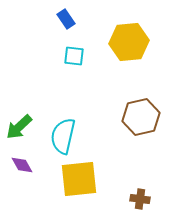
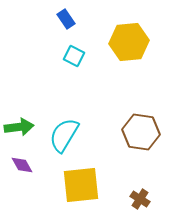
cyan square: rotated 20 degrees clockwise
brown hexagon: moved 15 px down; rotated 21 degrees clockwise
green arrow: rotated 144 degrees counterclockwise
cyan semicircle: moved 1 px right, 1 px up; rotated 18 degrees clockwise
yellow square: moved 2 px right, 6 px down
brown cross: rotated 24 degrees clockwise
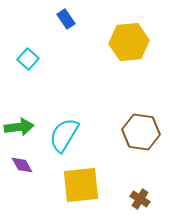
cyan square: moved 46 px left, 3 px down; rotated 15 degrees clockwise
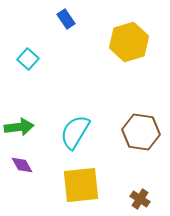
yellow hexagon: rotated 12 degrees counterclockwise
cyan semicircle: moved 11 px right, 3 px up
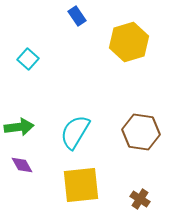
blue rectangle: moved 11 px right, 3 px up
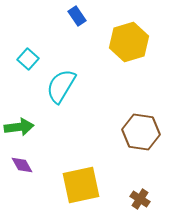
cyan semicircle: moved 14 px left, 46 px up
yellow square: rotated 6 degrees counterclockwise
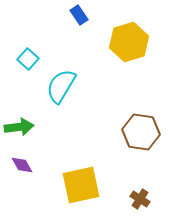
blue rectangle: moved 2 px right, 1 px up
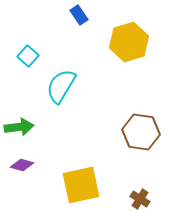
cyan square: moved 3 px up
purple diamond: rotated 45 degrees counterclockwise
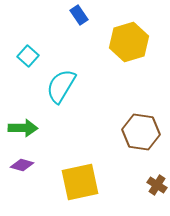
green arrow: moved 4 px right, 1 px down; rotated 8 degrees clockwise
yellow square: moved 1 px left, 3 px up
brown cross: moved 17 px right, 14 px up
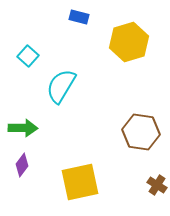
blue rectangle: moved 2 px down; rotated 42 degrees counterclockwise
purple diamond: rotated 70 degrees counterclockwise
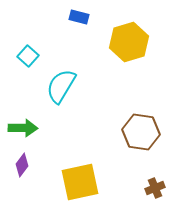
brown cross: moved 2 px left, 3 px down; rotated 36 degrees clockwise
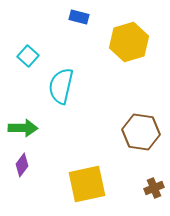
cyan semicircle: rotated 18 degrees counterclockwise
yellow square: moved 7 px right, 2 px down
brown cross: moved 1 px left
